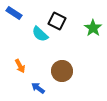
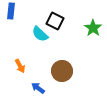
blue rectangle: moved 3 px left, 2 px up; rotated 63 degrees clockwise
black square: moved 2 px left
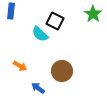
green star: moved 14 px up
orange arrow: rotated 32 degrees counterclockwise
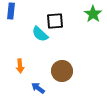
black square: rotated 30 degrees counterclockwise
orange arrow: rotated 56 degrees clockwise
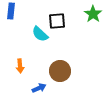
black square: moved 2 px right
brown circle: moved 2 px left
blue arrow: moved 1 px right; rotated 120 degrees clockwise
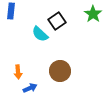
black square: rotated 30 degrees counterclockwise
orange arrow: moved 2 px left, 6 px down
blue arrow: moved 9 px left
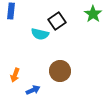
cyan semicircle: rotated 30 degrees counterclockwise
orange arrow: moved 3 px left, 3 px down; rotated 24 degrees clockwise
blue arrow: moved 3 px right, 2 px down
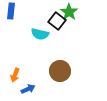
green star: moved 24 px left, 2 px up
black square: rotated 18 degrees counterclockwise
blue arrow: moved 5 px left, 1 px up
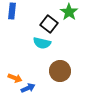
blue rectangle: moved 1 px right
black square: moved 8 px left, 3 px down
cyan semicircle: moved 2 px right, 9 px down
orange arrow: moved 3 px down; rotated 88 degrees counterclockwise
blue arrow: moved 1 px up
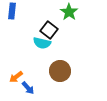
black square: moved 6 px down
orange arrow: moved 1 px right, 1 px up; rotated 120 degrees clockwise
blue arrow: rotated 72 degrees clockwise
